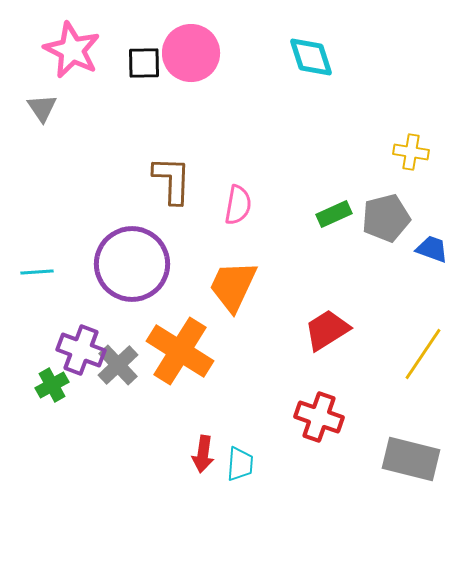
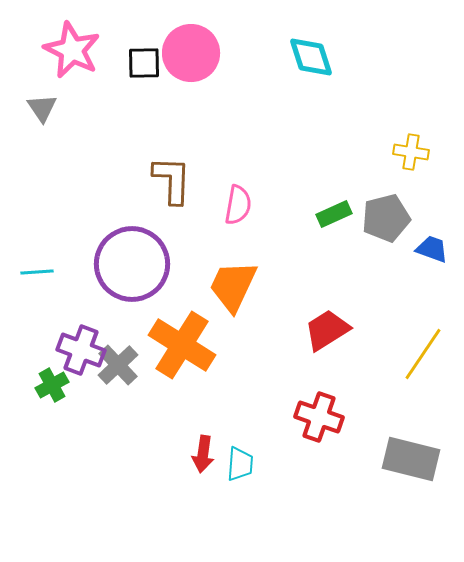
orange cross: moved 2 px right, 6 px up
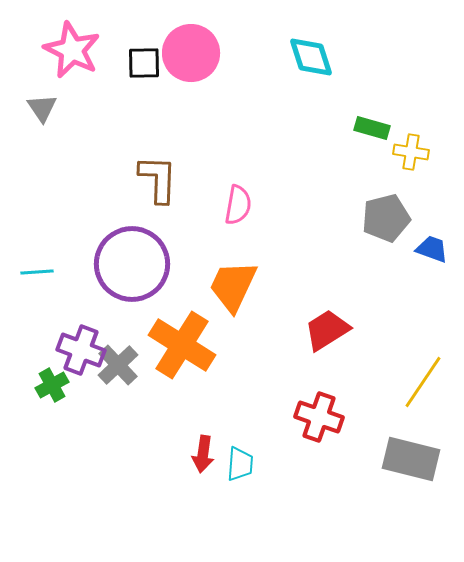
brown L-shape: moved 14 px left, 1 px up
green rectangle: moved 38 px right, 86 px up; rotated 40 degrees clockwise
yellow line: moved 28 px down
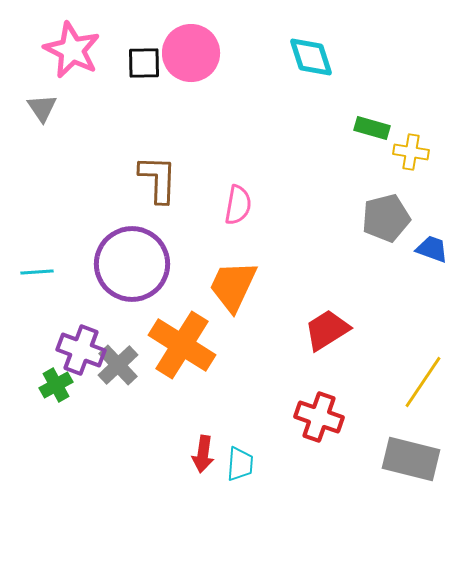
green cross: moved 4 px right
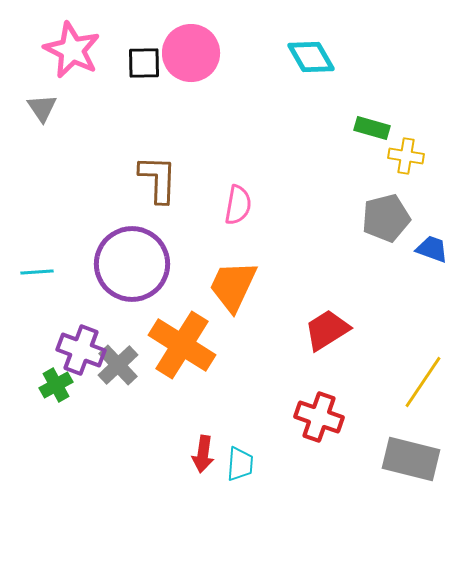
cyan diamond: rotated 12 degrees counterclockwise
yellow cross: moved 5 px left, 4 px down
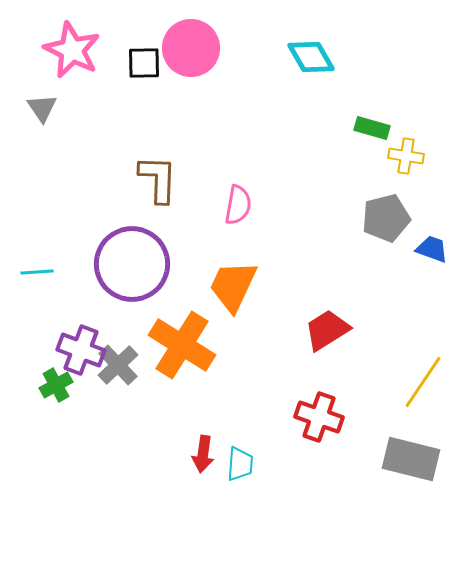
pink circle: moved 5 px up
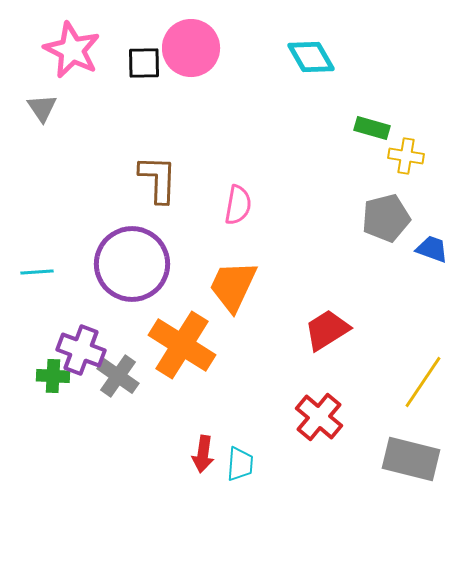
gray cross: moved 11 px down; rotated 12 degrees counterclockwise
green cross: moved 3 px left, 9 px up; rotated 32 degrees clockwise
red cross: rotated 21 degrees clockwise
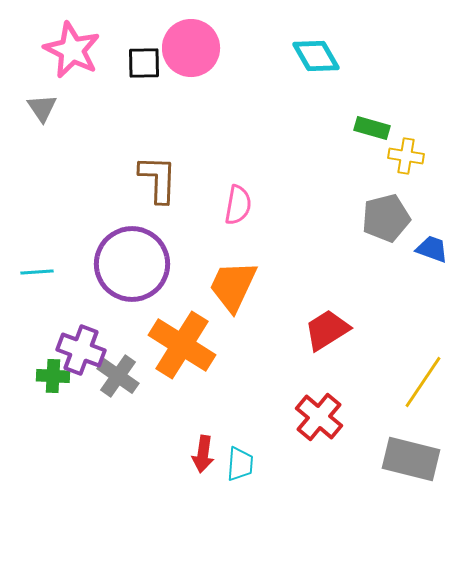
cyan diamond: moved 5 px right, 1 px up
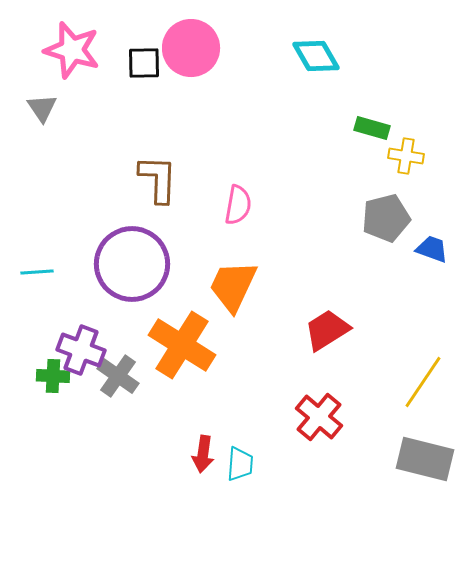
pink star: rotated 10 degrees counterclockwise
gray rectangle: moved 14 px right
